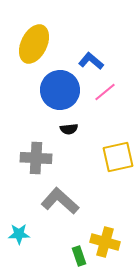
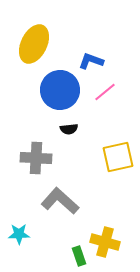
blue L-shape: rotated 20 degrees counterclockwise
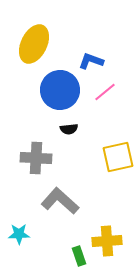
yellow cross: moved 2 px right, 1 px up; rotated 20 degrees counterclockwise
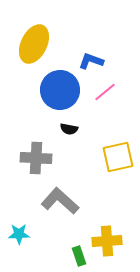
black semicircle: rotated 18 degrees clockwise
